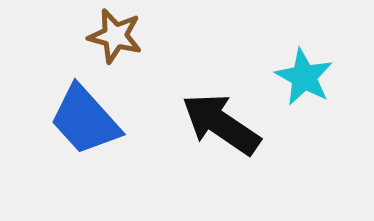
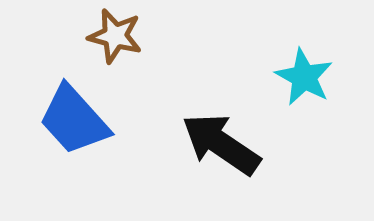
blue trapezoid: moved 11 px left
black arrow: moved 20 px down
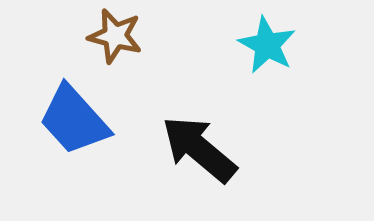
cyan star: moved 37 px left, 32 px up
black arrow: moved 22 px left, 5 px down; rotated 6 degrees clockwise
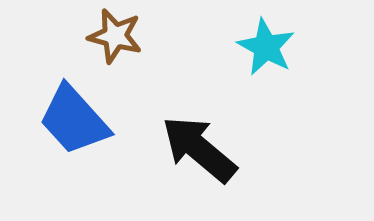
cyan star: moved 1 px left, 2 px down
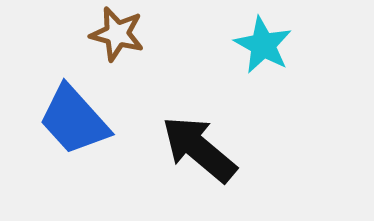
brown star: moved 2 px right, 2 px up
cyan star: moved 3 px left, 2 px up
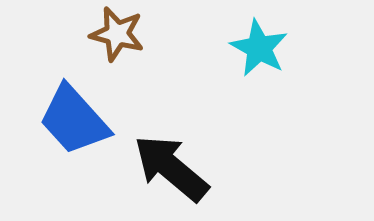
cyan star: moved 4 px left, 3 px down
black arrow: moved 28 px left, 19 px down
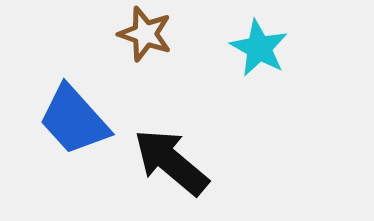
brown star: moved 28 px right; rotated 4 degrees clockwise
black arrow: moved 6 px up
